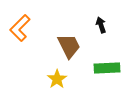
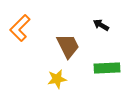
black arrow: rotated 42 degrees counterclockwise
brown trapezoid: moved 1 px left
yellow star: rotated 24 degrees clockwise
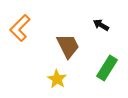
green rectangle: rotated 55 degrees counterclockwise
yellow star: rotated 30 degrees counterclockwise
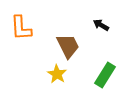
orange L-shape: moved 1 px right; rotated 48 degrees counterclockwise
green rectangle: moved 2 px left, 7 px down
yellow star: moved 5 px up
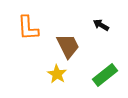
orange L-shape: moved 7 px right
green rectangle: rotated 20 degrees clockwise
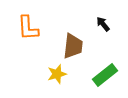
black arrow: moved 2 px right, 1 px up; rotated 21 degrees clockwise
brown trapezoid: moved 5 px right; rotated 32 degrees clockwise
yellow star: rotated 24 degrees clockwise
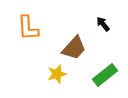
brown trapezoid: moved 1 px right, 2 px down; rotated 36 degrees clockwise
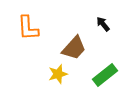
yellow star: moved 1 px right
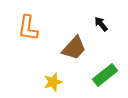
black arrow: moved 2 px left
orange L-shape: rotated 12 degrees clockwise
yellow star: moved 5 px left, 8 px down
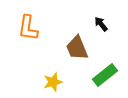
brown trapezoid: moved 3 px right; rotated 116 degrees clockwise
